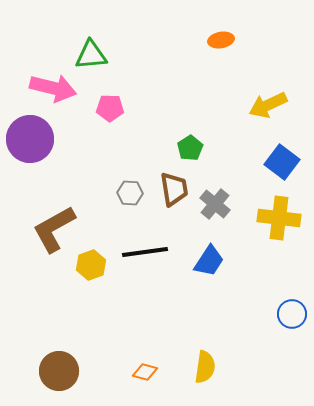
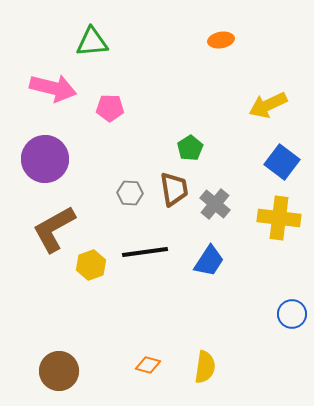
green triangle: moved 1 px right, 13 px up
purple circle: moved 15 px right, 20 px down
orange diamond: moved 3 px right, 7 px up
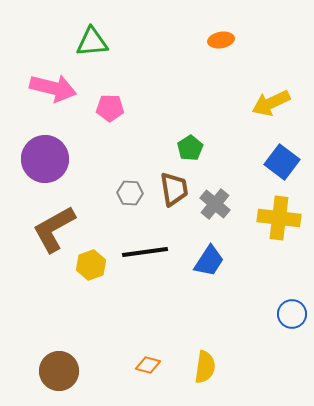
yellow arrow: moved 3 px right, 2 px up
